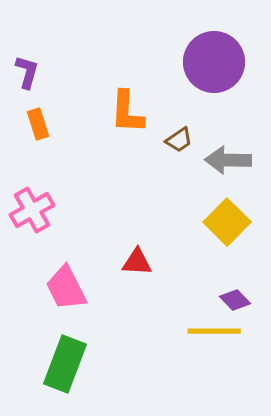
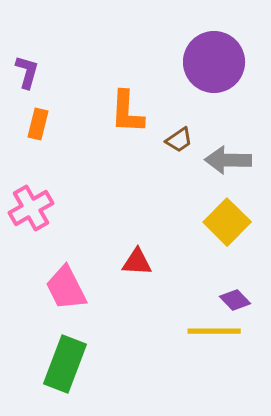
orange rectangle: rotated 32 degrees clockwise
pink cross: moved 1 px left, 2 px up
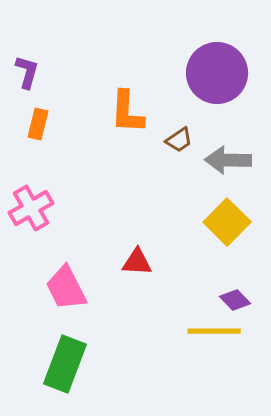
purple circle: moved 3 px right, 11 px down
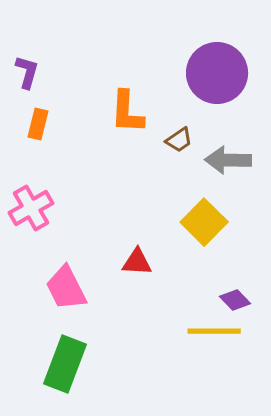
yellow square: moved 23 px left
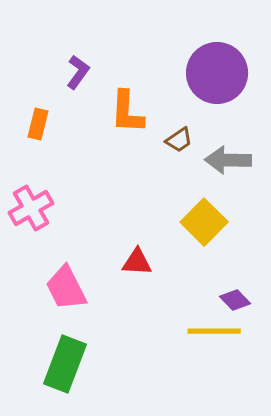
purple L-shape: moved 51 px right; rotated 20 degrees clockwise
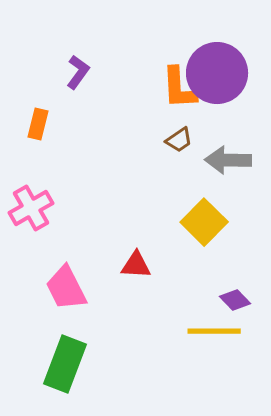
orange L-shape: moved 52 px right, 24 px up; rotated 6 degrees counterclockwise
red triangle: moved 1 px left, 3 px down
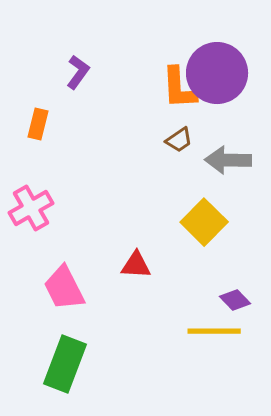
pink trapezoid: moved 2 px left
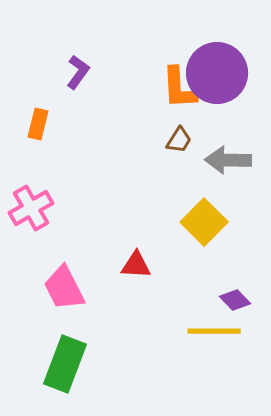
brown trapezoid: rotated 24 degrees counterclockwise
